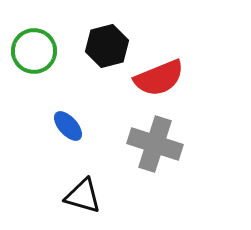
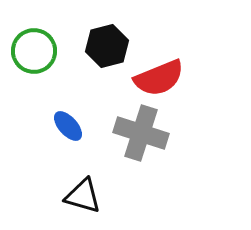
gray cross: moved 14 px left, 11 px up
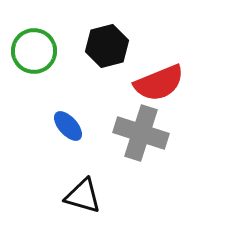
red semicircle: moved 5 px down
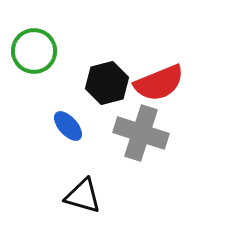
black hexagon: moved 37 px down
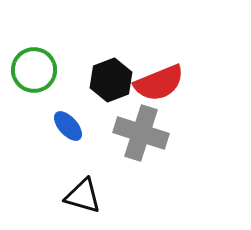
green circle: moved 19 px down
black hexagon: moved 4 px right, 3 px up; rotated 6 degrees counterclockwise
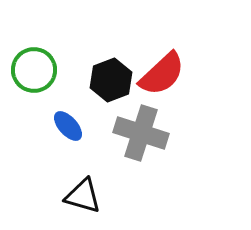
red semicircle: moved 3 px right, 9 px up; rotated 21 degrees counterclockwise
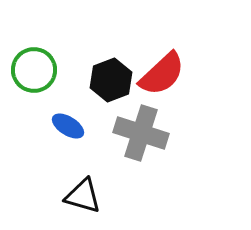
blue ellipse: rotated 16 degrees counterclockwise
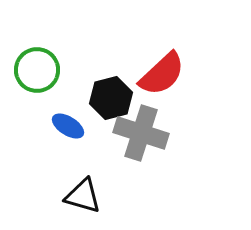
green circle: moved 3 px right
black hexagon: moved 18 px down; rotated 6 degrees clockwise
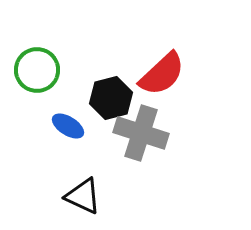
black triangle: rotated 9 degrees clockwise
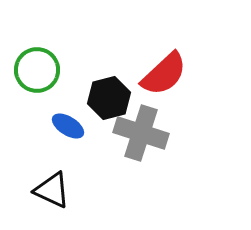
red semicircle: moved 2 px right
black hexagon: moved 2 px left
black triangle: moved 31 px left, 6 px up
